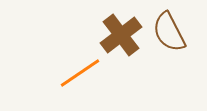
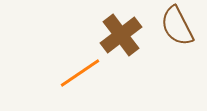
brown semicircle: moved 8 px right, 6 px up
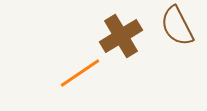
brown cross: moved 1 px down; rotated 6 degrees clockwise
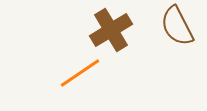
brown cross: moved 10 px left, 6 px up
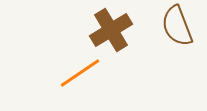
brown semicircle: rotated 6 degrees clockwise
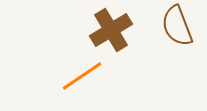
orange line: moved 2 px right, 3 px down
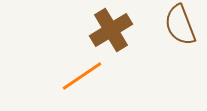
brown semicircle: moved 3 px right, 1 px up
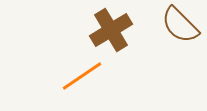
brown semicircle: rotated 24 degrees counterclockwise
